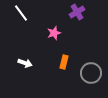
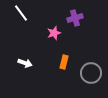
purple cross: moved 2 px left, 6 px down; rotated 14 degrees clockwise
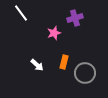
white arrow: moved 12 px right, 2 px down; rotated 24 degrees clockwise
gray circle: moved 6 px left
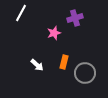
white line: rotated 66 degrees clockwise
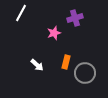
orange rectangle: moved 2 px right
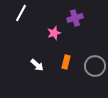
gray circle: moved 10 px right, 7 px up
